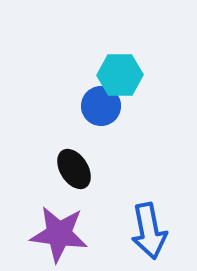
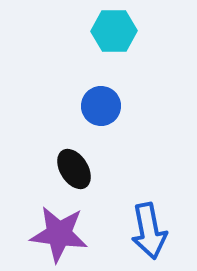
cyan hexagon: moved 6 px left, 44 px up
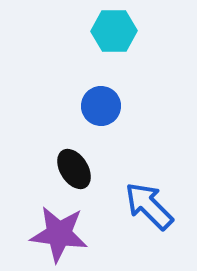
blue arrow: moved 25 px up; rotated 146 degrees clockwise
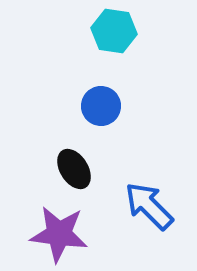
cyan hexagon: rotated 9 degrees clockwise
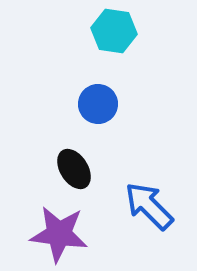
blue circle: moved 3 px left, 2 px up
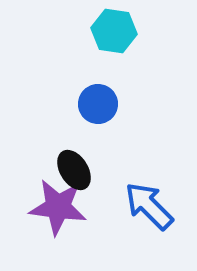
black ellipse: moved 1 px down
purple star: moved 1 px left, 27 px up
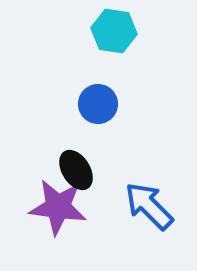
black ellipse: moved 2 px right
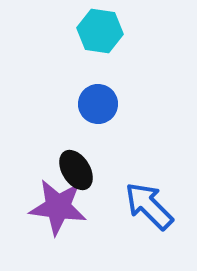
cyan hexagon: moved 14 px left
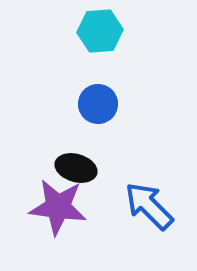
cyan hexagon: rotated 12 degrees counterclockwise
black ellipse: moved 2 px up; rotated 42 degrees counterclockwise
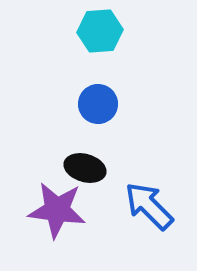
black ellipse: moved 9 px right
purple star: moved 1 px left, 3 px down
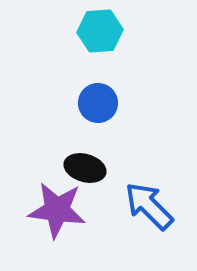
blue circle: moved 1 px up
